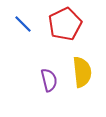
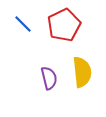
red pentagon: moved 1 px left, 1 px down
purple semicircle: moved 2 px up
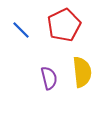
blue line: moved 2 px left, 6 px down
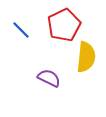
yellow semicircle: moved 4 px right, 15 px up; rotated 12 degrees clockwise
purple semicircle: rotated 50 degrees counterclockwise
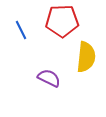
red pentagon: moved 2 px left, 4 px up; rotated 24 degrees clockwise
blue line: rotated 18 degrees clockwise
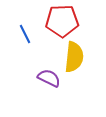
blue line: moved 4 px right, 4 px down
yellow semicircle: moved 12 px left
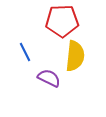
blue line: moved 18 px down
yellow semicircle: moved 1 px right, 1 px up
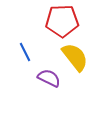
yellow semicircle: moved 1 px down; rotated 44 degrees counterclockwise
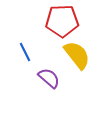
yellow semicircle: moved 2 px right, 2 px up
purple semicircle: rotated 15 degrees clockwise
